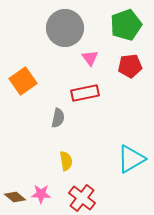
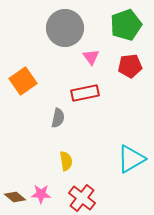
pink triangle: moved 1 px right, 1 px up
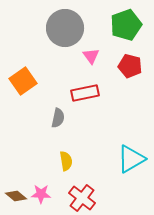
pink triangle: moved 1 px up
red pentagon: rotated 20 degrees clockwise
brown diamond: moved 1 px right, 1 px up
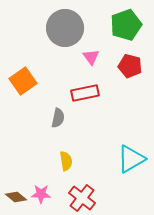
pink triangle: moved 1 px down
brown diamond: moved 1 px down
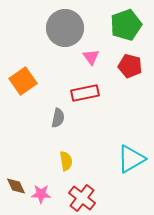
brown diamond: moved 11 px up; rotated 25 degrees clockwise
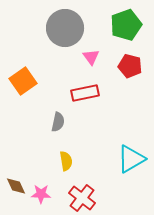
gray semicircle: moved 4 px down
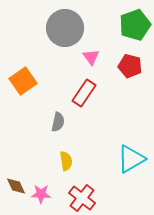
green pentagon: moved 9 px right
red rectangle: moved 1 px left; rotated 44 degrees counterclockwise
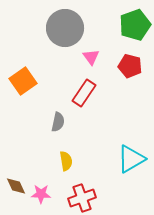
red cross: rotated 32 degrees clockwise
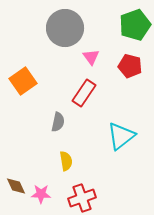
cyan triangle: moved 10 px left, 23 px up; rotated 8 degrees counterclockwise
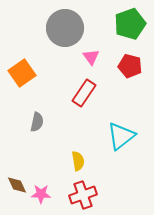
green pentagon: moved 5 px left, 1 px up
orange square: moved 1 px left, 8 px up
gray semicircle: moved 21 px left
yellow semicircle: moved 12 px right
brown diamond: moved 1 px right, 1 px up
red cross: moved 1 px right, 3 px up
